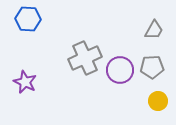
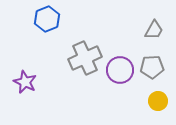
blue hexagon: moved 19 px right; rotated 25 degrees counterclockwise
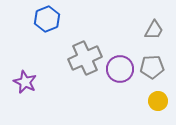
purple circle: moved 1 px up
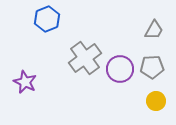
gray cross: rotated 12 degrees counterclockwise
yellow circle: moved 2 px left
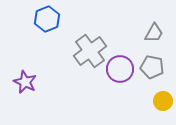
gray trapezoid: moved 3 px down
gray cross: moved 5 px right, 7 px up
gray pentagon: rotated 15 degrees clockwise
yellow circle: moved 7 px right
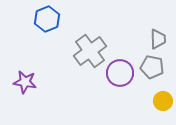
gray trapezoid: moved 4 px right, 6 px down; rotated 30 degrees counterclockwise
purple circle: moved 4 px down
purple star: rotated 15 degrees counterclockwise
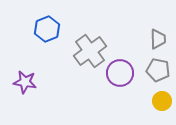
blue hexagon: moved 10 px down
gray pentagon: moved 6 px right, 3 px down
yellow circle: moved 1 px left
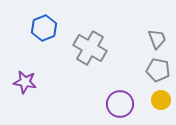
blue hexagon: moved 3 px left, 1 px up
gray trapezoid: moved 1 px left; rotated 20 degrees counterclockwise
gray cross: moved 3 px up; rotated 24 degrees counterclockwise
purple circle: moved 31 px down
yellow circle: moved 1 px left, 1 px up
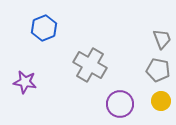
gray trapezoid: moved 5 px right
gray cross: moved 17 px down
yellow circle: moved 1 px down
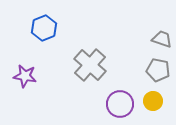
gray trapezoid: rotated 50 degrees counterclockwise
gray cross: rotated 12 degrees clockwise
purple star: moved 6 px up
yellow circle: moved 8 px left
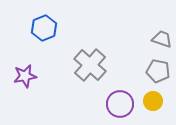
gray pentagon: moved 1 px down
purple star: rotated 20 degrees counterclockwise
